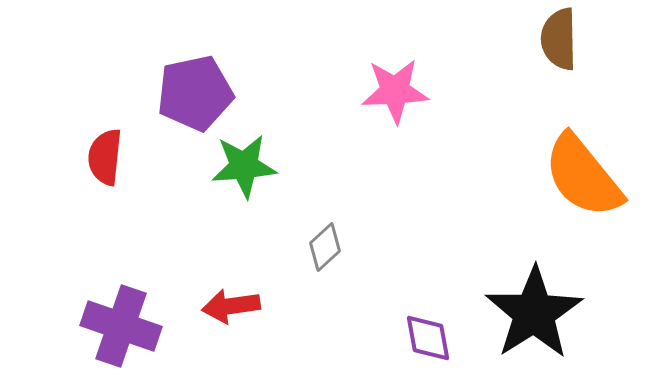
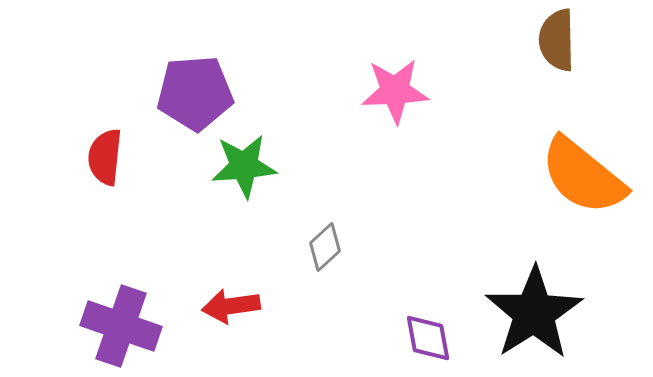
brown semicircle: moved 2 px left, 1 px down
purple pentagon: rotated 8 degrees clockwise
orange semicircle: rotated 12 degrees counterclockwise
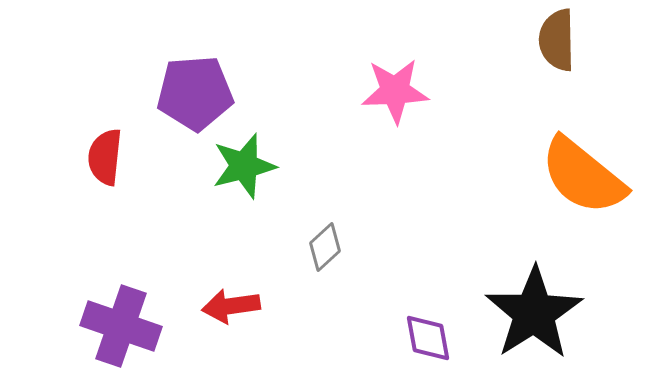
green star: rotated 10 degrees counterclockwise
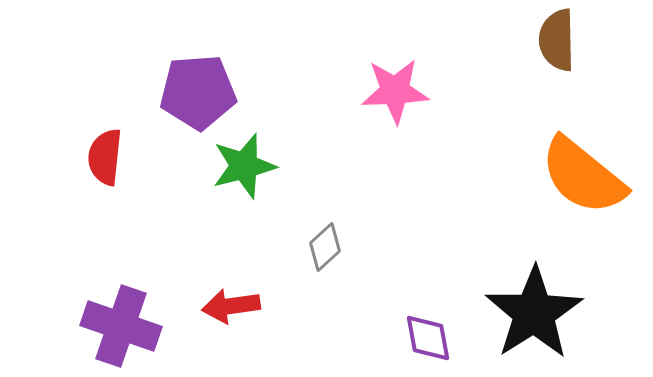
purple pentagon: moved 3 px right, 1 px up
